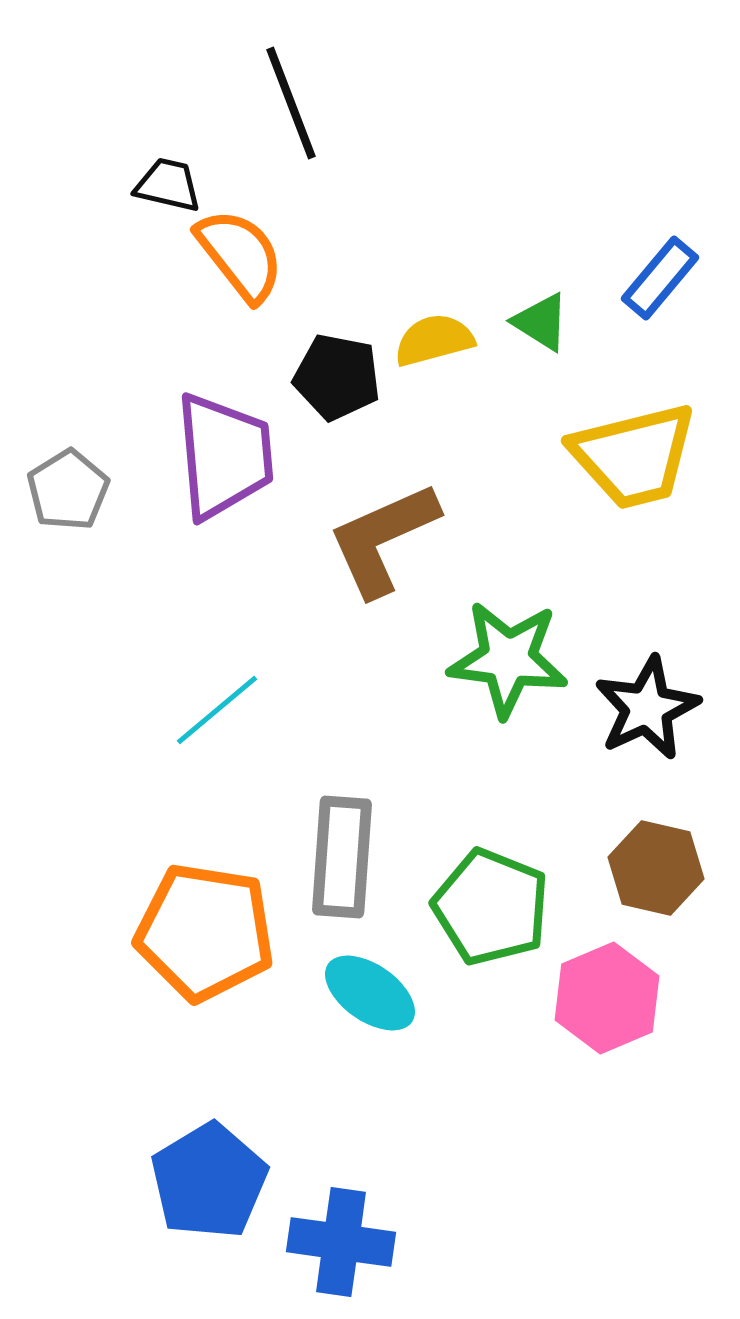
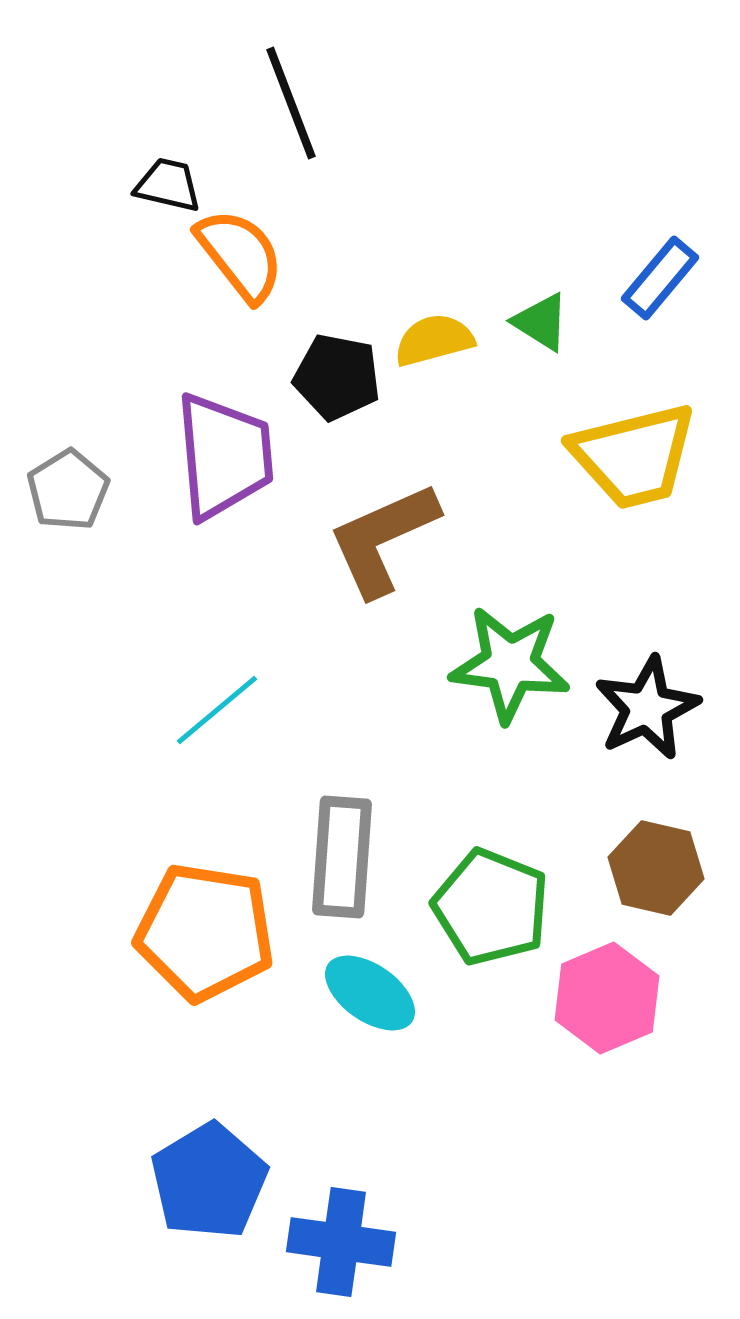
green star: moved 2 px right, 5 px down
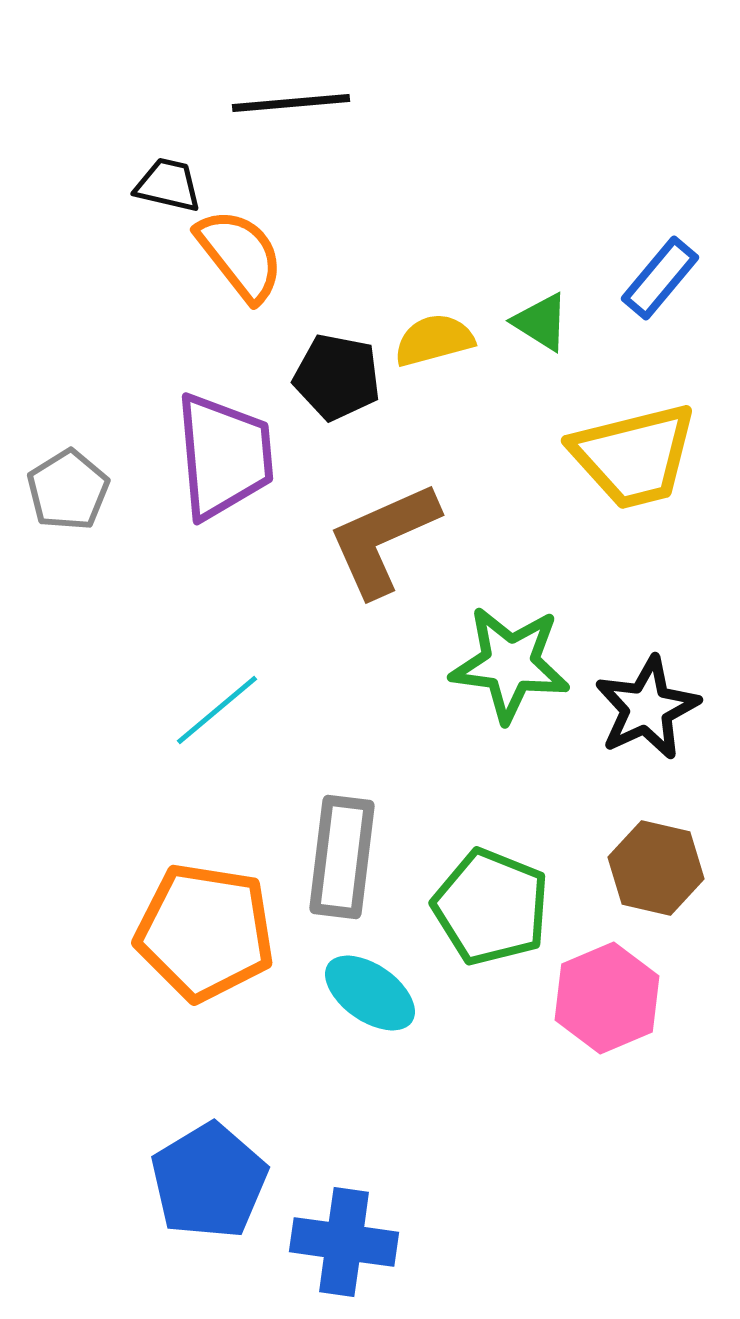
black line: rotated 74 degrees counterclockwise
gray rectangle: rotated 3 degrees clockwise
blue cross: moved 3 px right
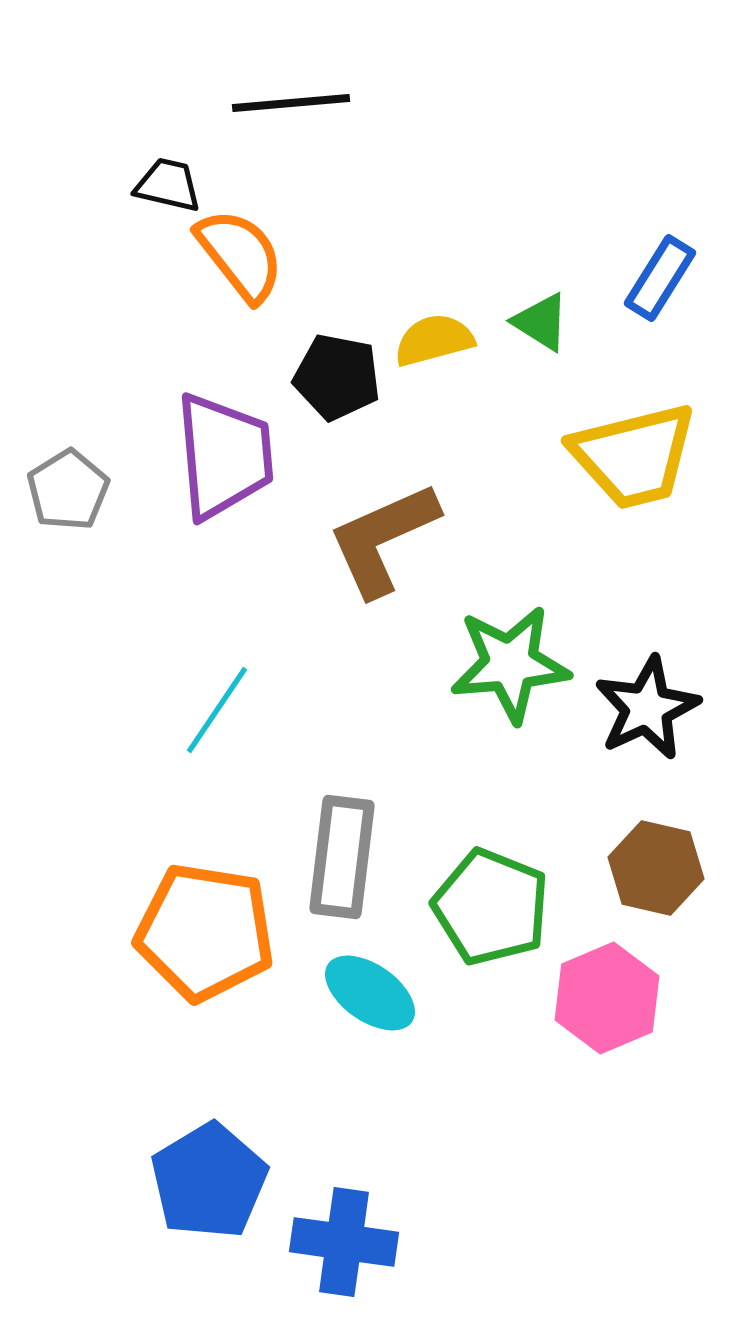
blue rectangle: rotated 8 degrees counterclockwise
green star: rotated 12 degrees counterclockwise
cyan line: rotated 16 degrees counterclockwise
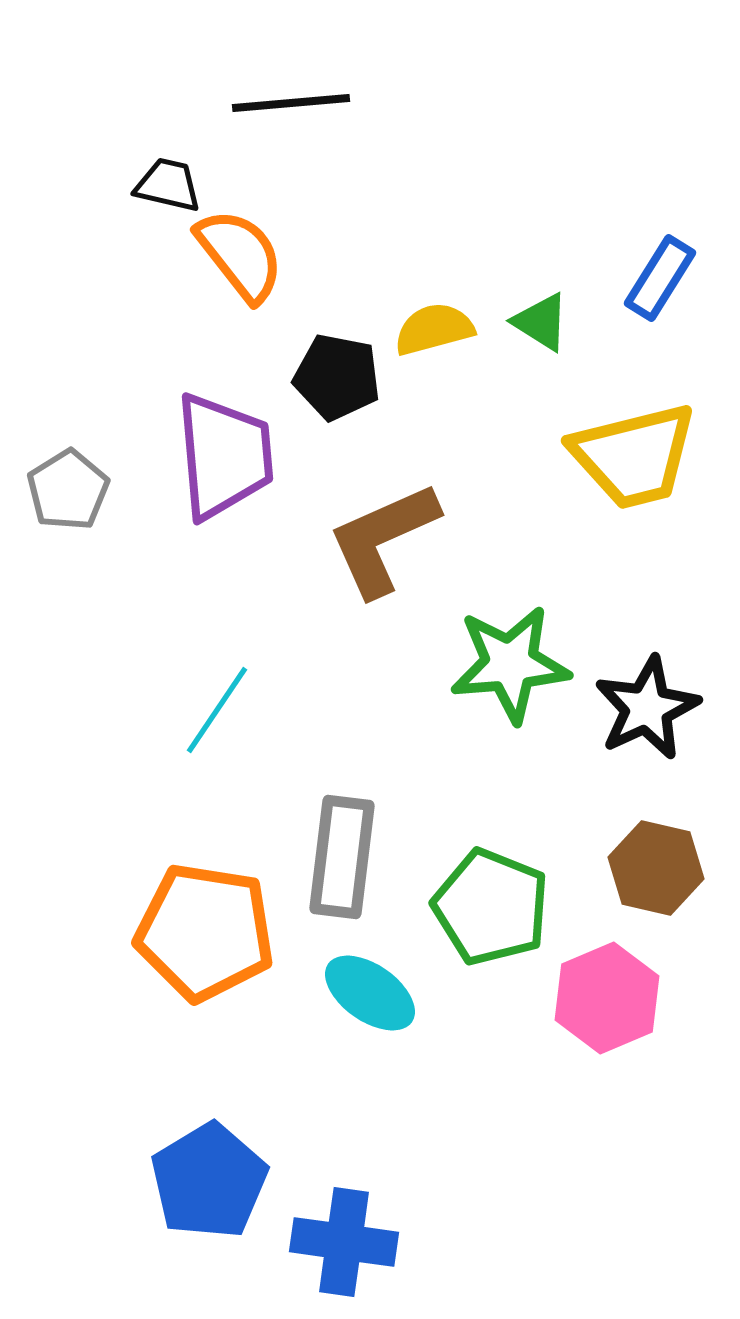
yellow semicircle: moved 11 px up
